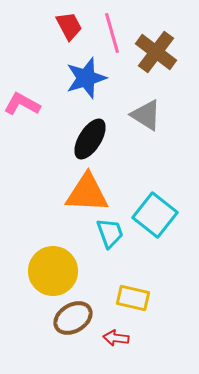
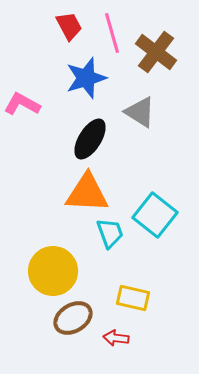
gray triangle: moved 6 px left, 3 px up
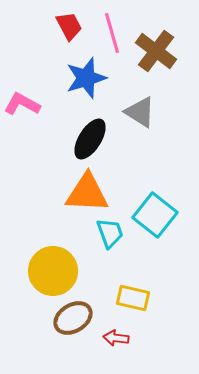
brown cross: moved 1 px up
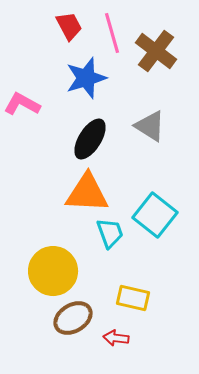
gray triangle: moved 10 px right, 14 px down
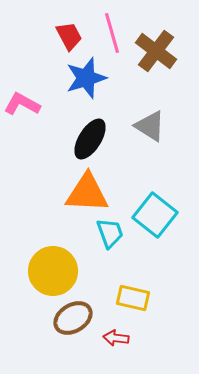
red trapezoid: moved 10 px down
